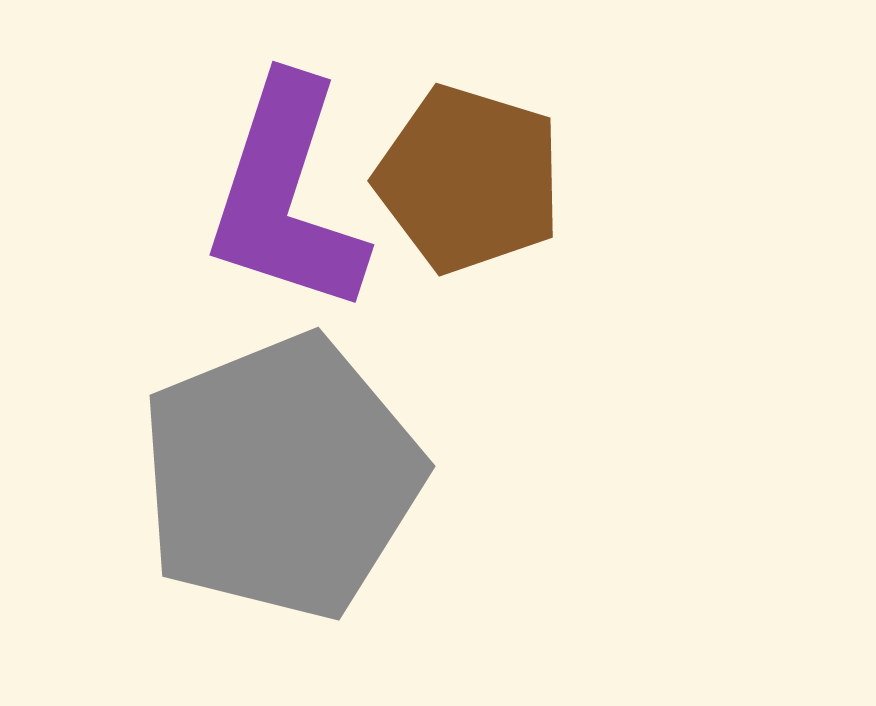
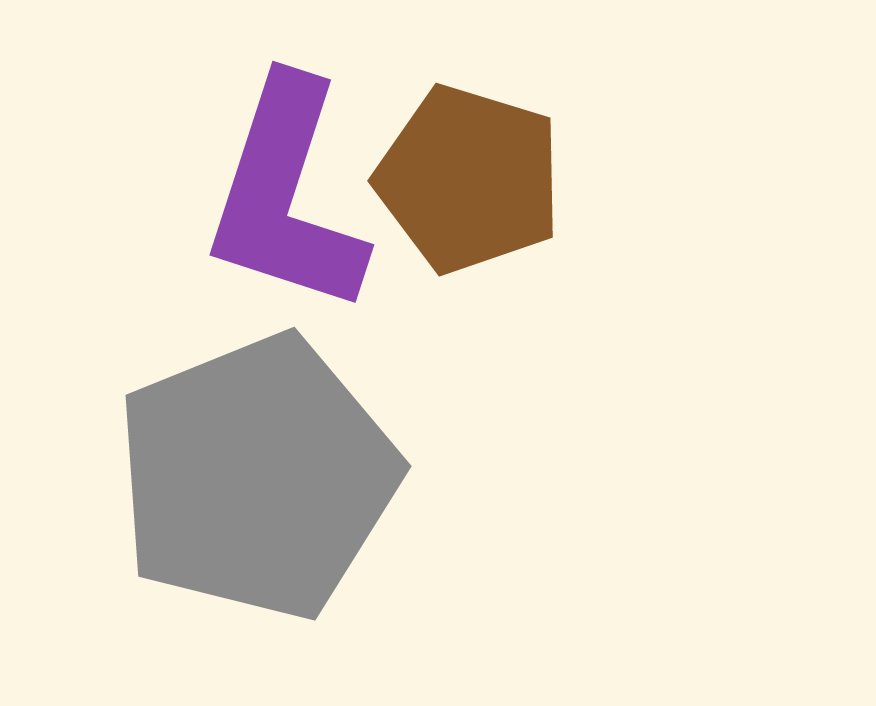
gray pentagon: moved 24 px left
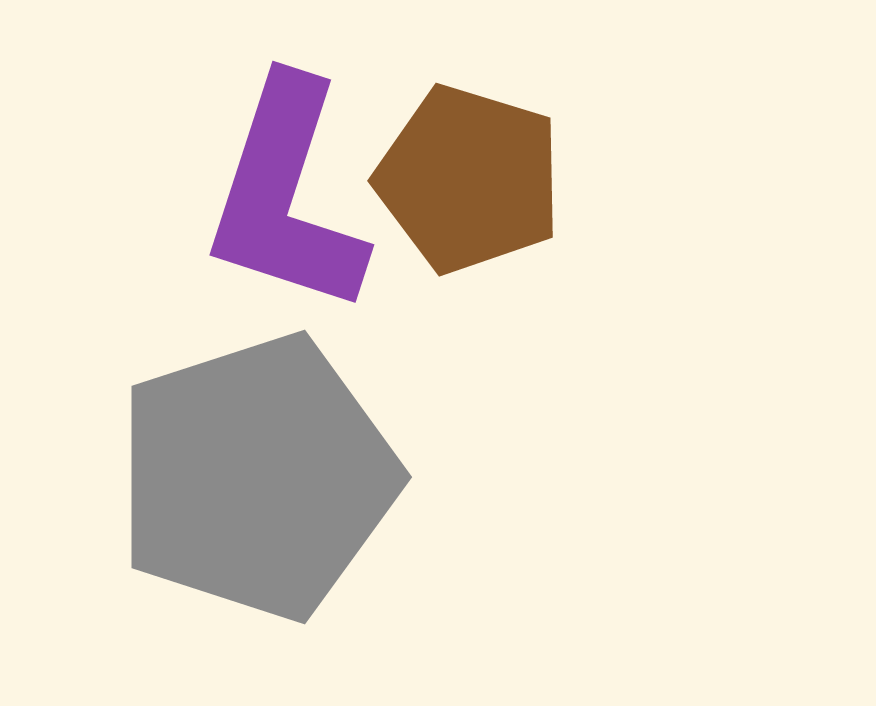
gray pentagon: rotated 4 degrees clockwise
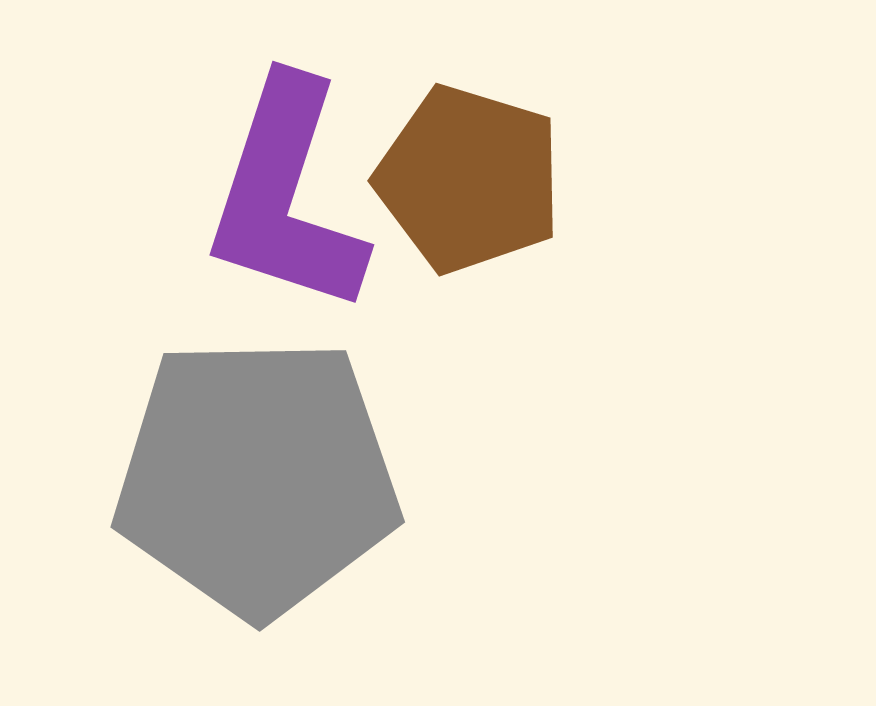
gray pentagon: rotated 17 degrees clockwise
